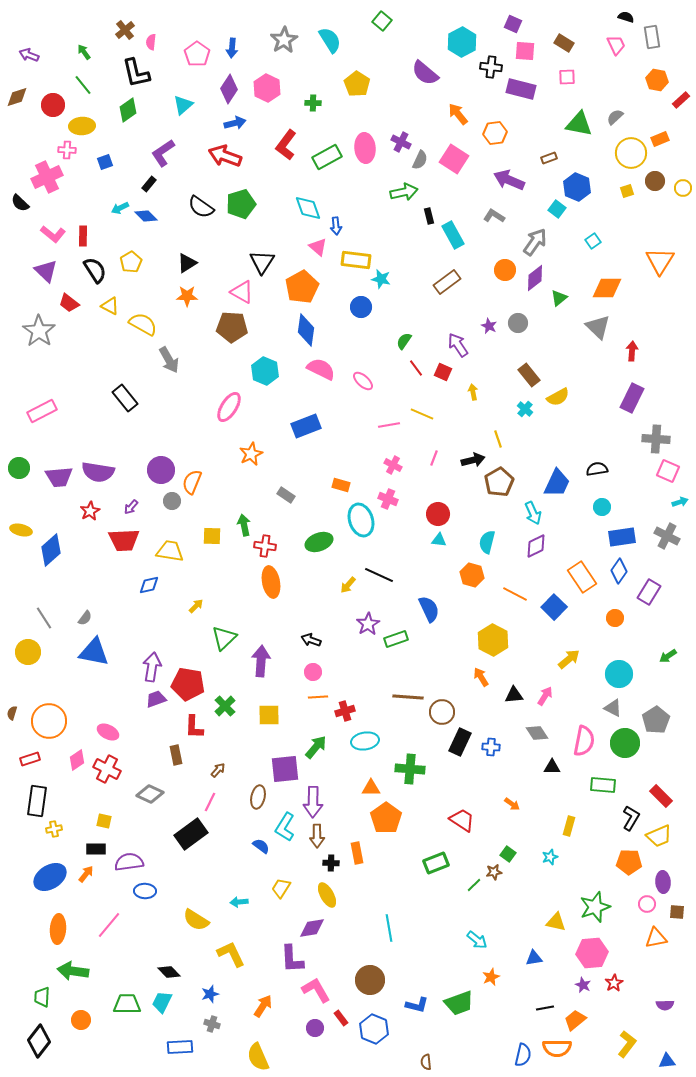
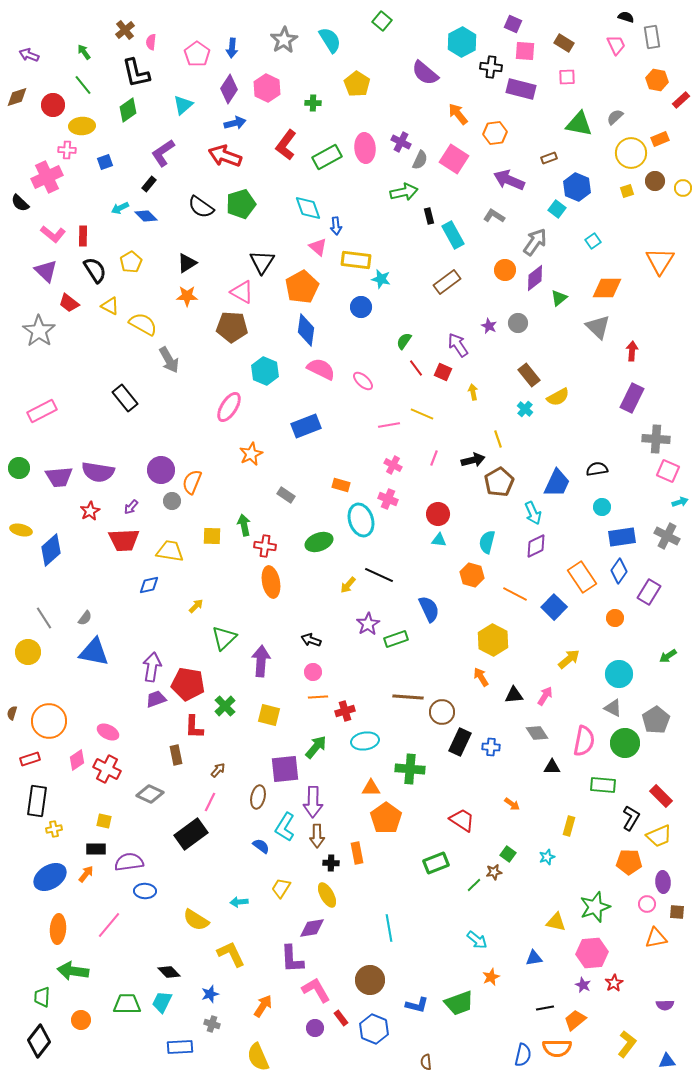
yellow square at (269, 715): rotated 15 degrees clockwise
cyan star at (550, 857): moved 3 px left
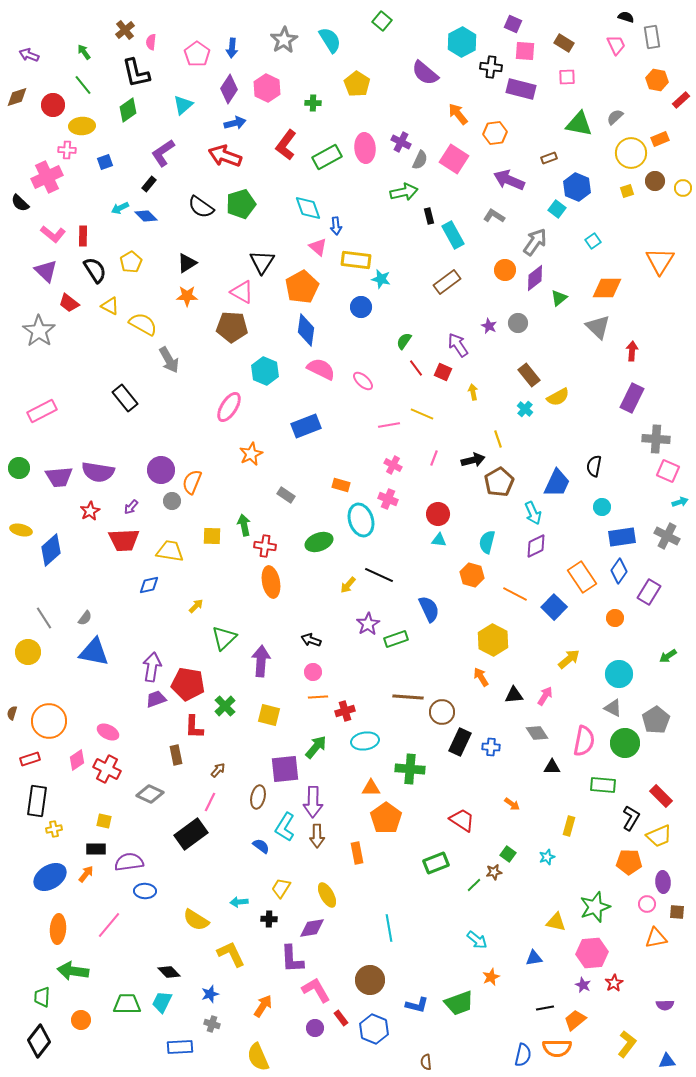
black semicircle at (597, 469): moved 3 px left, 3 px up; rotated 70 degrees counterclockwise
black cross at (331, 863): moved 62 px left, 56 px down
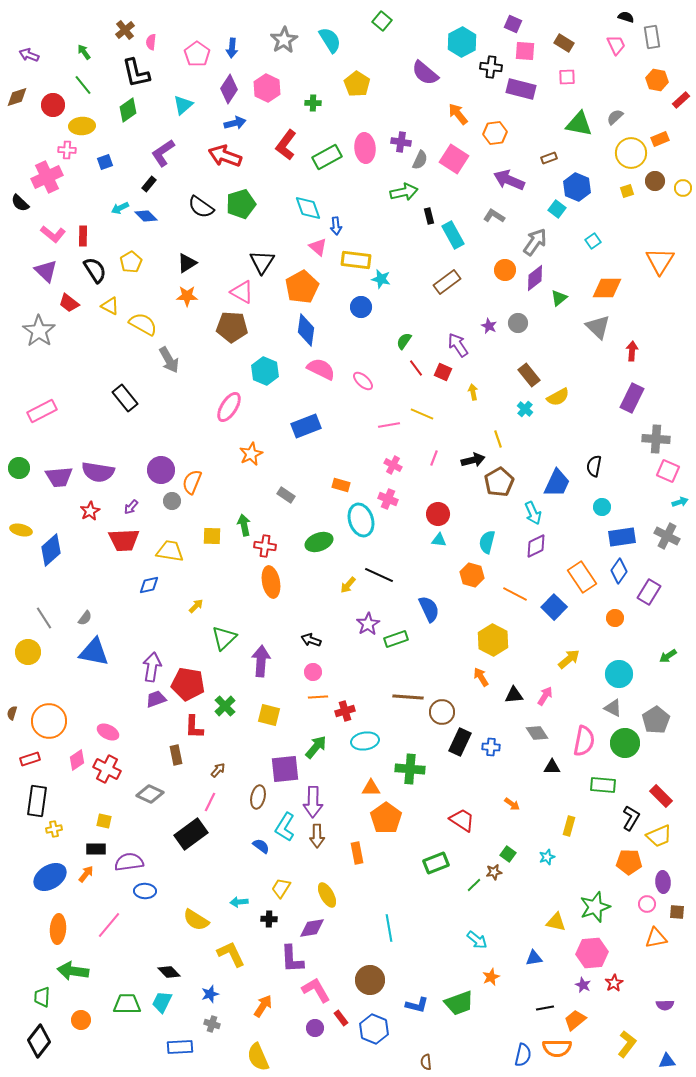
purple cross at (401, 142): rotated 18 degrees counterclockwise
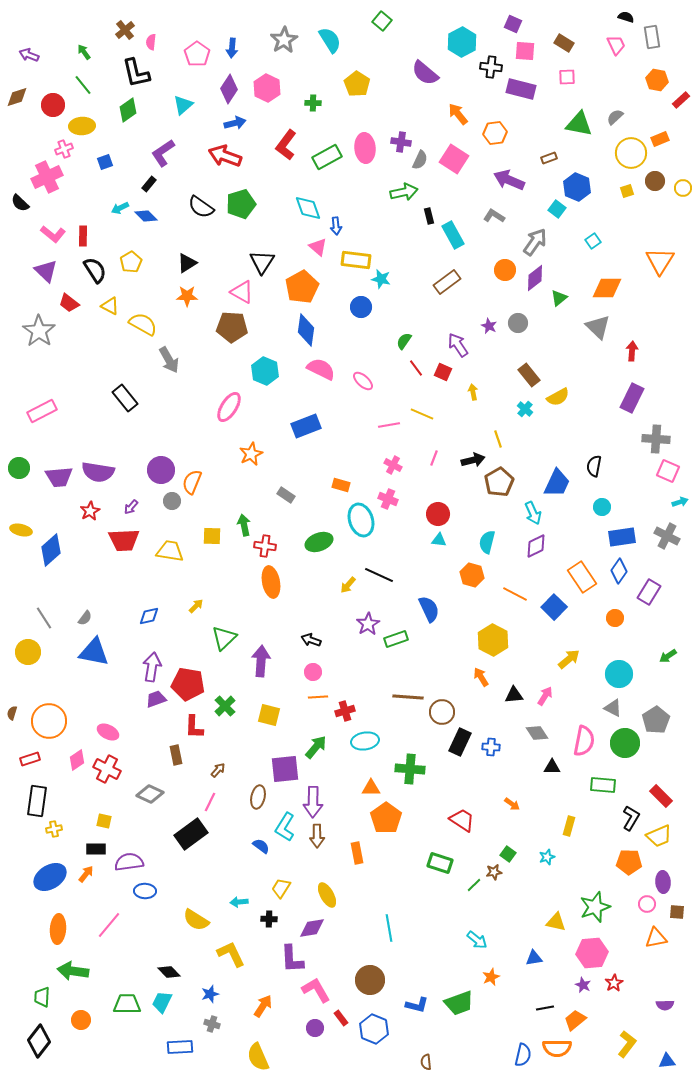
pink cross at (67, 150): moved 3 px left, 1 px up; rotated 24 degrees counterclockwise
blue diamond at (149, 585): moved 31 px down
green rectangle at (436, 863): moved 4 px right; rotated 40 degrees clockwise
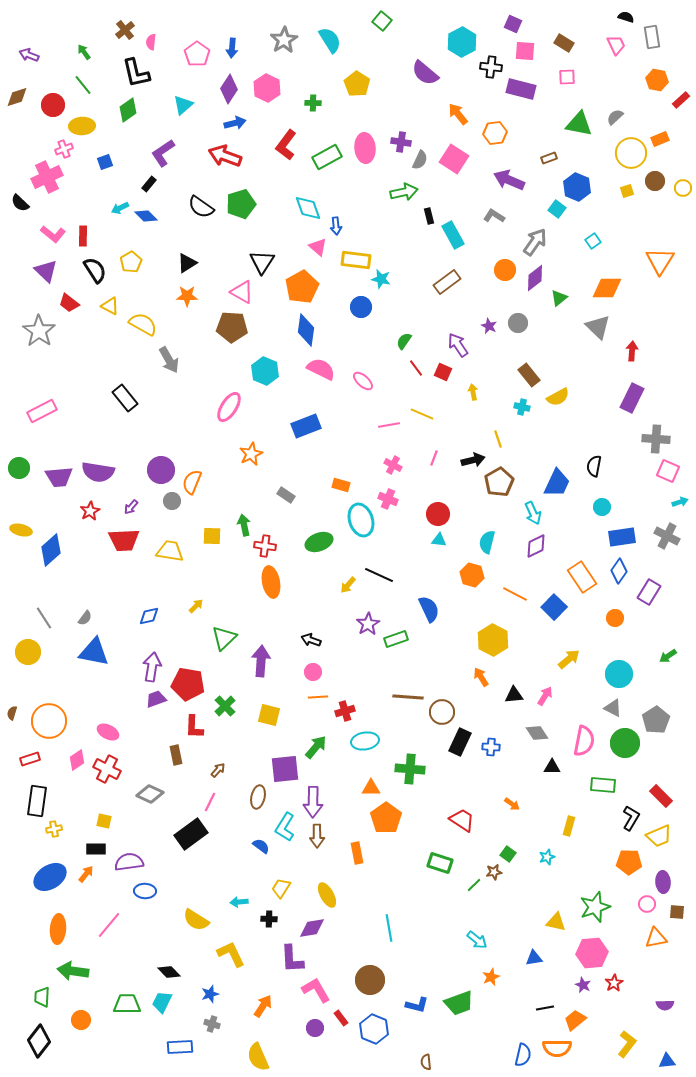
cyan cross at (525, 409): moved 3 px left, 2 px up; rotated 28 degrees counterclockwise
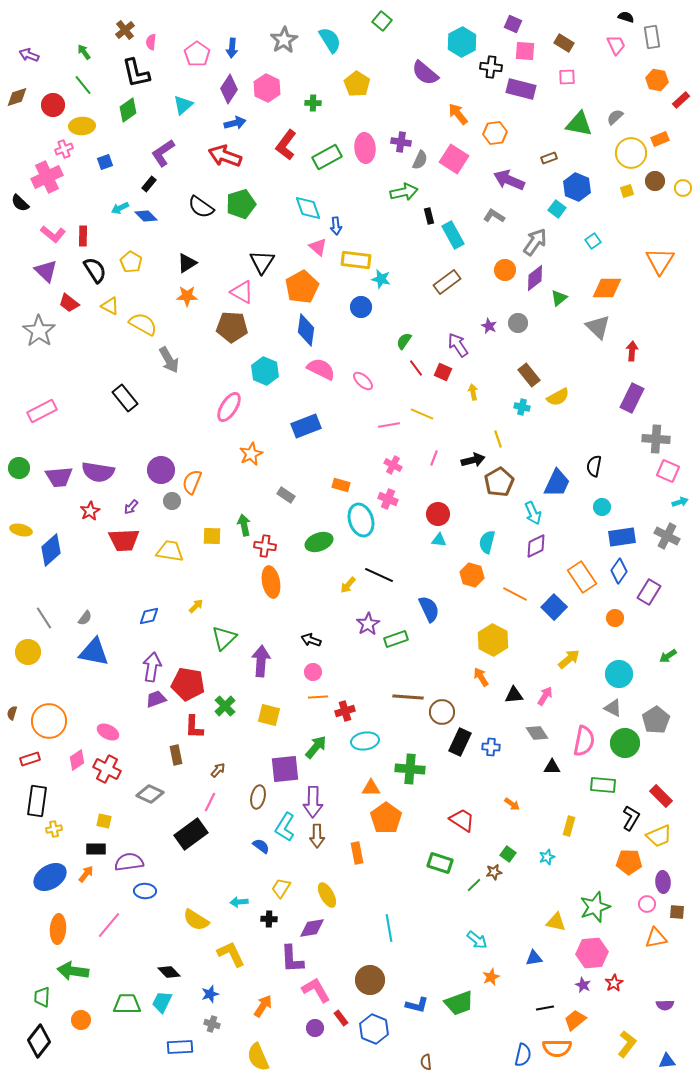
yellow pentagon at (131, 262): rotated 10 degrees counterclockwise
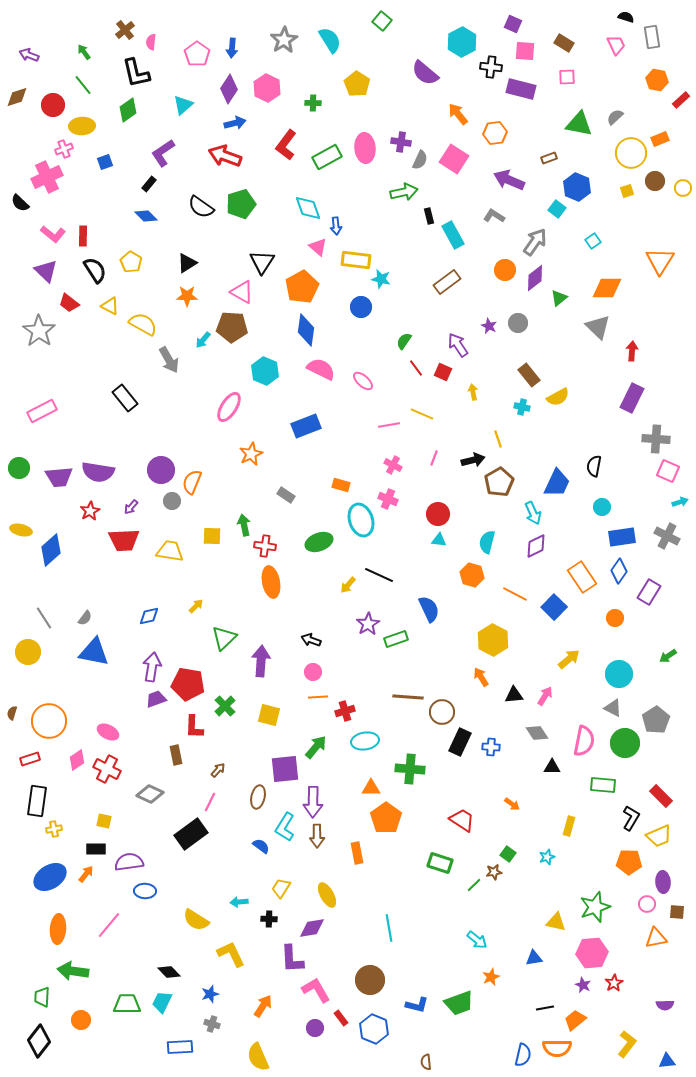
cyan arrow at (120, 208): moved 83 px right, 132 px down; rotated 24 degrees counterclockwise
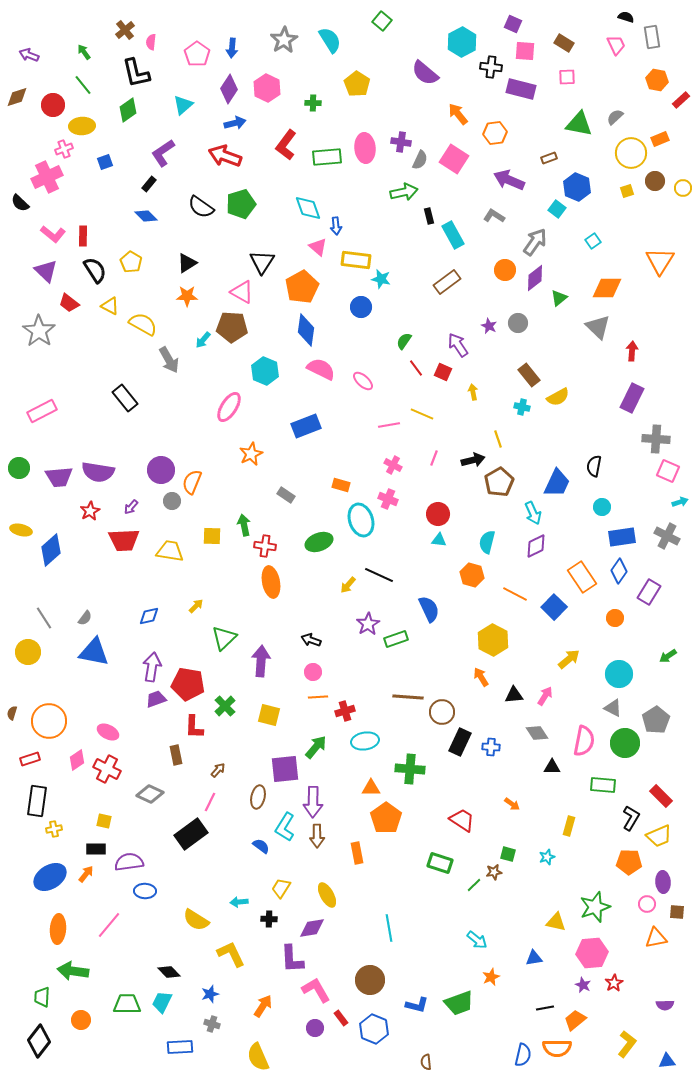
green rectangle at (327, 157): rotated 24 degrees clockwise
green square at (508, 854): rotated 21 degrees counterclockwise
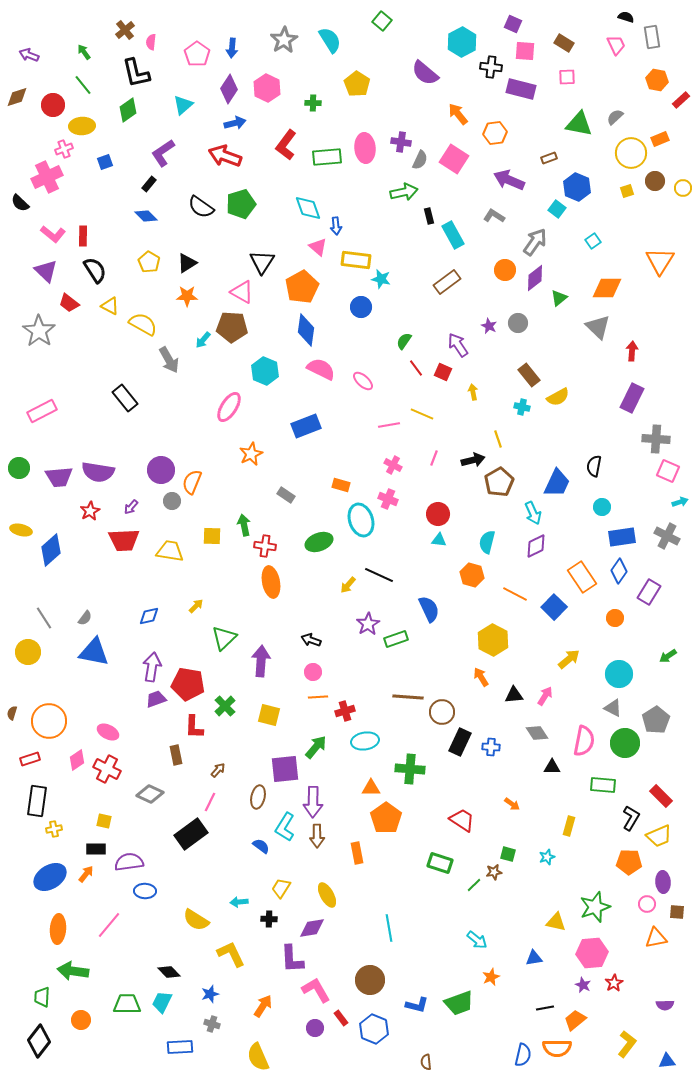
yellow pentagon at (131, 262): moved 18 px right
